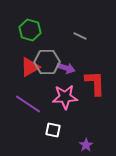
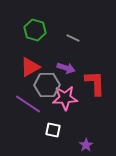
green hexagon: moved 5 px right
gray line: moved 7 px left, 2 px down
gray hexagon: moved 23 px down
pink star: moved 1 px down
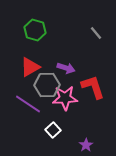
gray line: moved 23 px right, 5 px up; rotated 24 degrees clockwise
red L-shape: moved 2 px left, 4 px down; rotated 16 degrees counterclockwise
white square: rotated 35 degrees clockwise
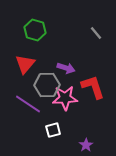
red triangle: moved 5 px left, 3 px up; rotated 20 degrees counterclockwise
white square: rotated 28 degrees clockwise
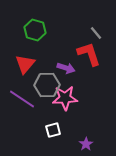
red L-shape: moved 4 px left, 33 px up
purple line: moved 6 px left, 5 px up
purple star: moved 1 px up
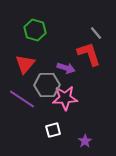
purple star: moved 1 px left, 3 px up
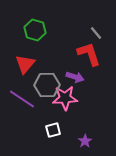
purple arrow: moved 9 px right, 9 px down
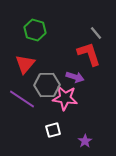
pink star: rotated 10 degrees clockwise
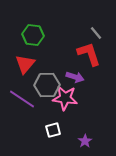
green hexagon: moved 2 px left, 5 px down; rotated 10 degrees counterclockwise
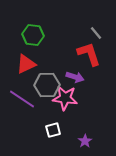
red triangle: moved 1 px right; rotated 25 degrees clockwise
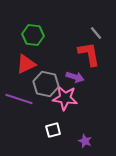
red L-shape: rotated 8 degrees clockwise
gray hexagon: moved 1 px left, 1 px up; rotated 15 degrees clockwise
purple line: moved 3 px left; rotated 16 degrees counterclockwise
purple star: rotated 16 degrees counterclockwise
